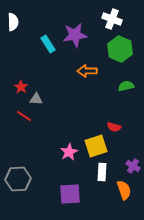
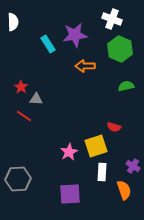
orange arrow: moved 2 px left, 5 px up
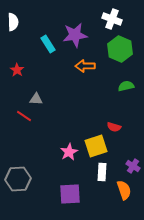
red star: moved 4 px left, 17 px up
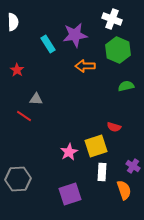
green hexagon: moved 2 px left, 1 px down
purple square: rotated 15 degrees counterclockwise
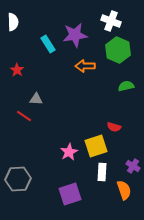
white cross: moved 1 px left, 2 px down
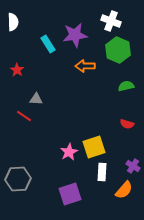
red semicircle: moved 13 px right, 3 px up
yellow square: moved 2 px left, 1 px down
orange semicircle: rotated 60 degrees clockwise
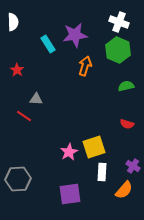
white cross: moved 8 px right, 1 px down
orange arrow: rotated 108 degrees clockwise
purple square: rotated 10 degrees clockwise
